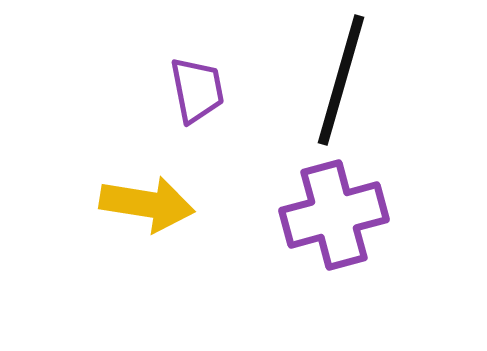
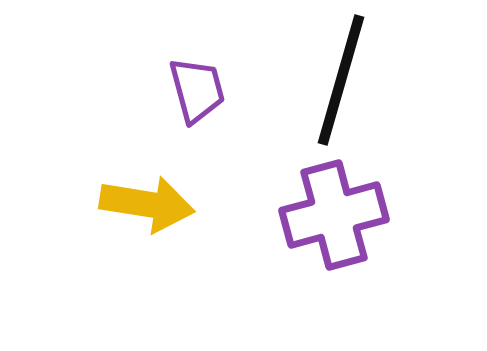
purple trapezoid: rotated 4 degrees counterclockwise
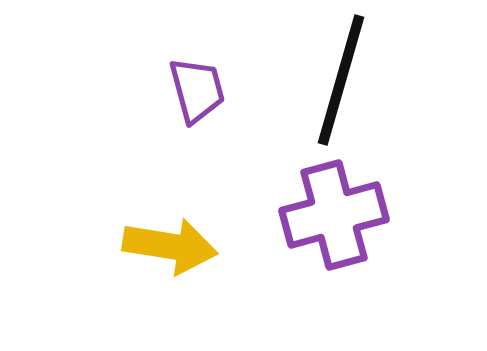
yellow arrow: moved 23 px right, 42 px down
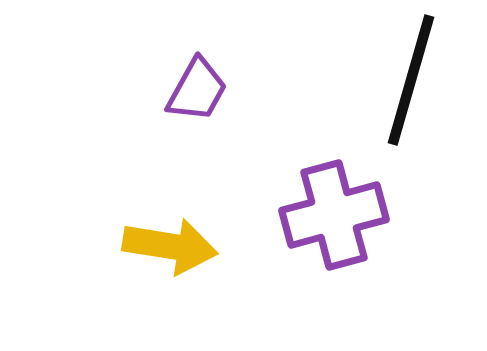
black line: moved 70 px right
purple trapezoid: rotated 44 degrees clockwise
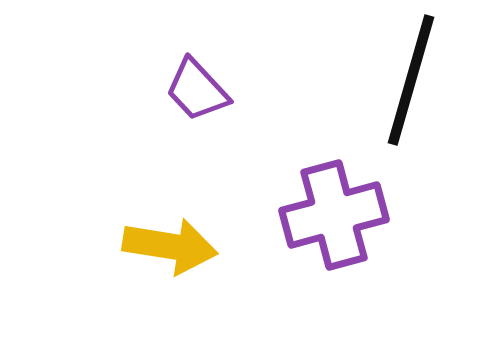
purple trapezoid: rotated 108 degrees clockwise
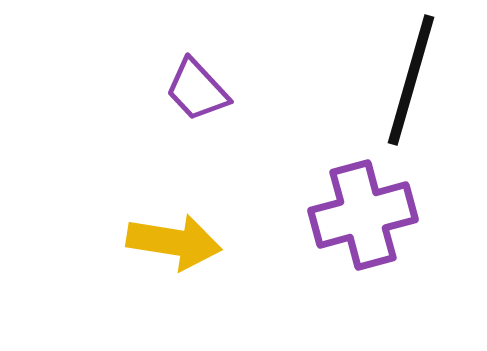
purple cross: moved 29 px right
yellow arrow: moved 4 px right, 4 px up
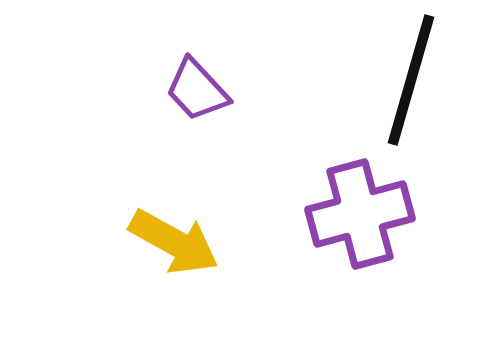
purple cross: moved 3 px left, 1 px up
yellow arrow: rotated 20 degrees clockwise
